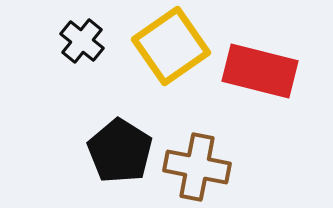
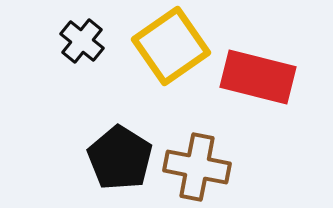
red rectangle: moved 2 px left, 6 px down
black pentagon: moved 7 px down
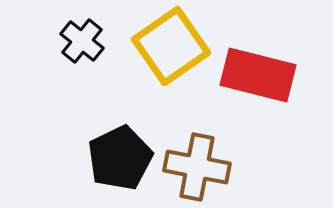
red rectangle: moved 2 px up
black pentagon: rotated 14 degrees clockwise
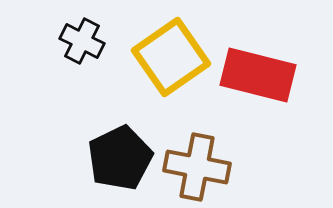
black cross: rotated 12 degrees counterclockwise
yellow square: moved 11 px down
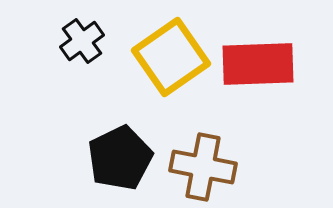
black cross: rotated 27 degrees clockwise
red rectangle: moved 11 px up; rotated 16 degrees counterclockwise
brown cross: moved 6 px right
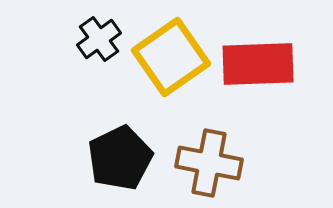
black cross: moved 17 px right, 2 px up
brown cross: moved 6 px right, 4 px up
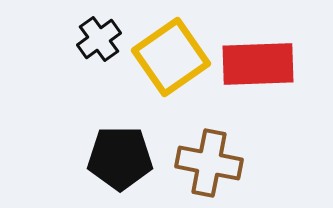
black pentagon: rotated 26 degrees clockwise
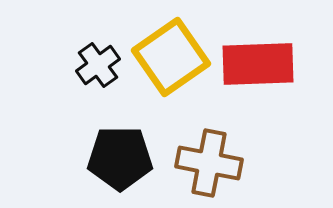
black cross: moved 1 px left, 26 px down
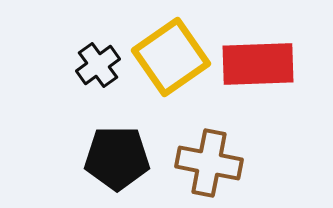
black pentagon: moved 3 px left
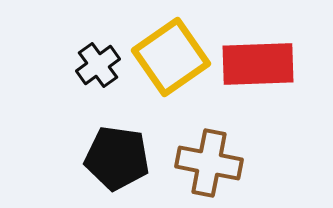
black pentagon: rotated 8 degrees clockwise
